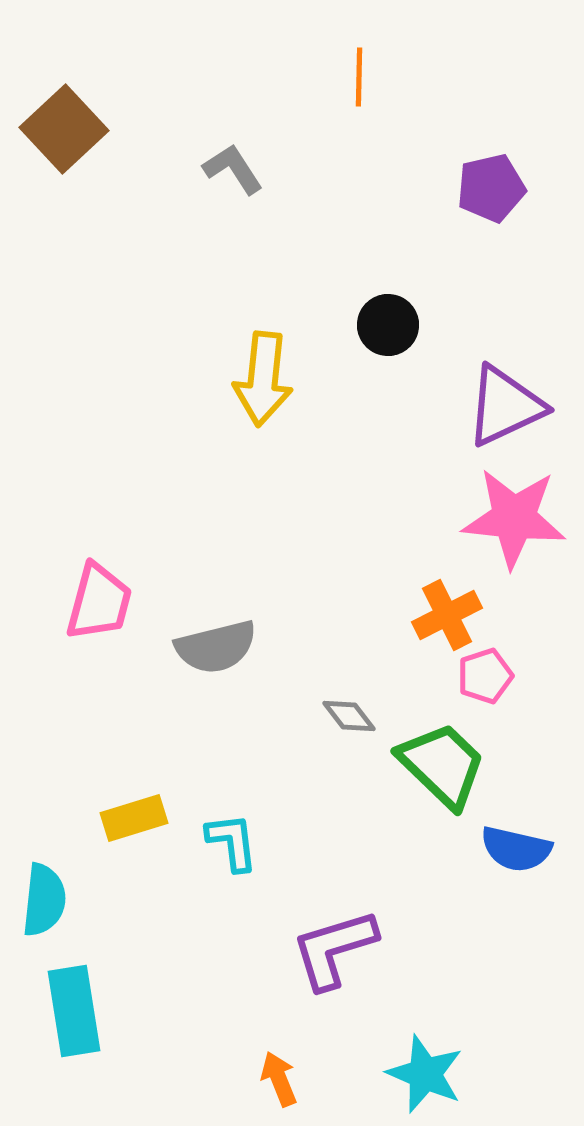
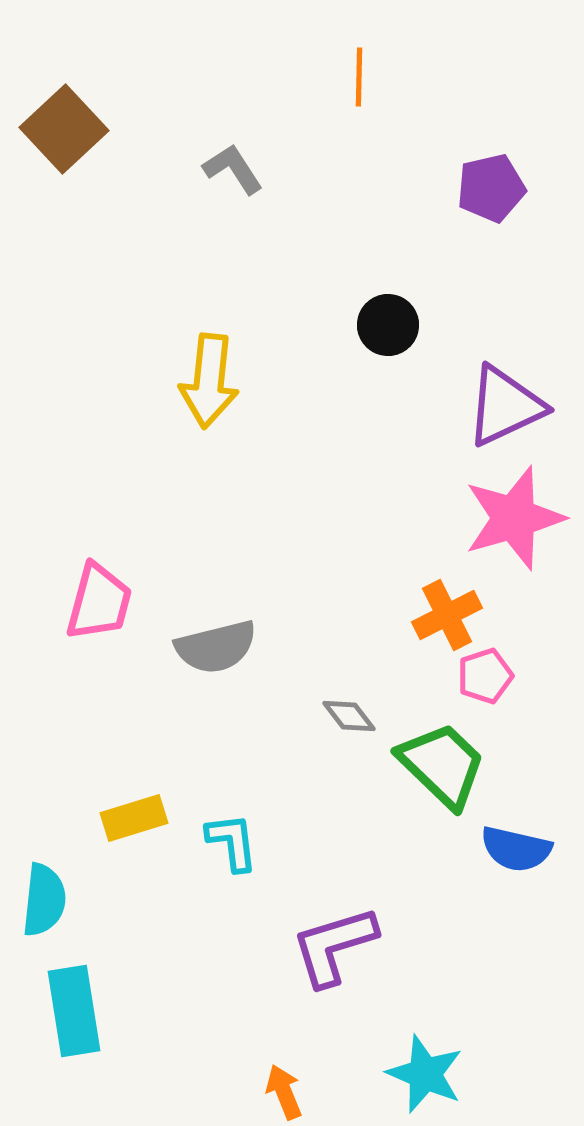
yellow arrow: moved 54 px left, 2 px down
pink star: rotated 22 degrees counterclockwise
purple L-shape: moved 3 px up
orange arrow: moved 5 px right, 13 px down
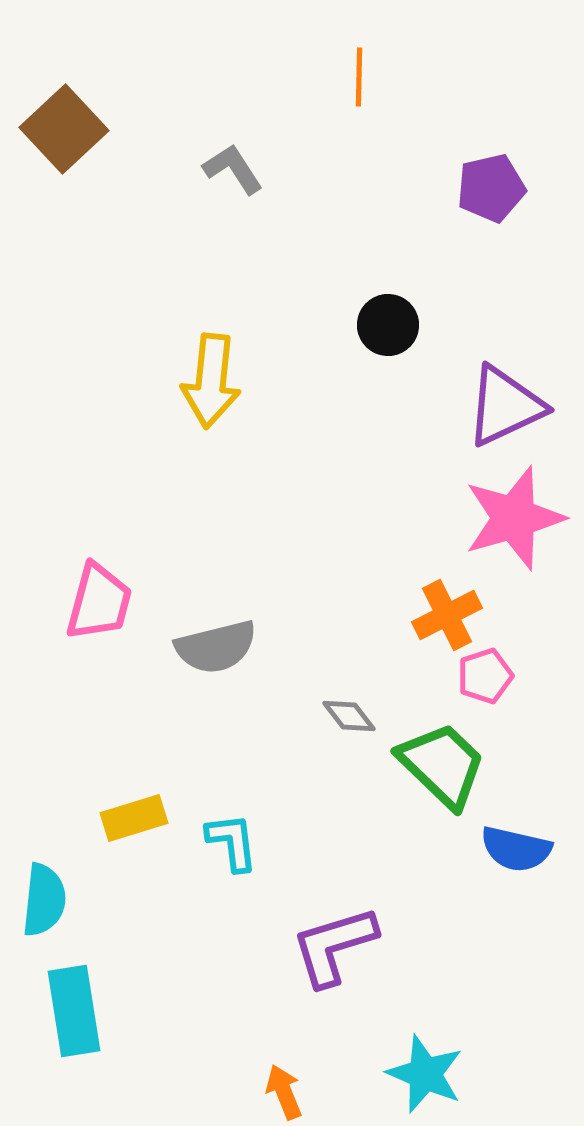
yellow arrow: moved 2 px right
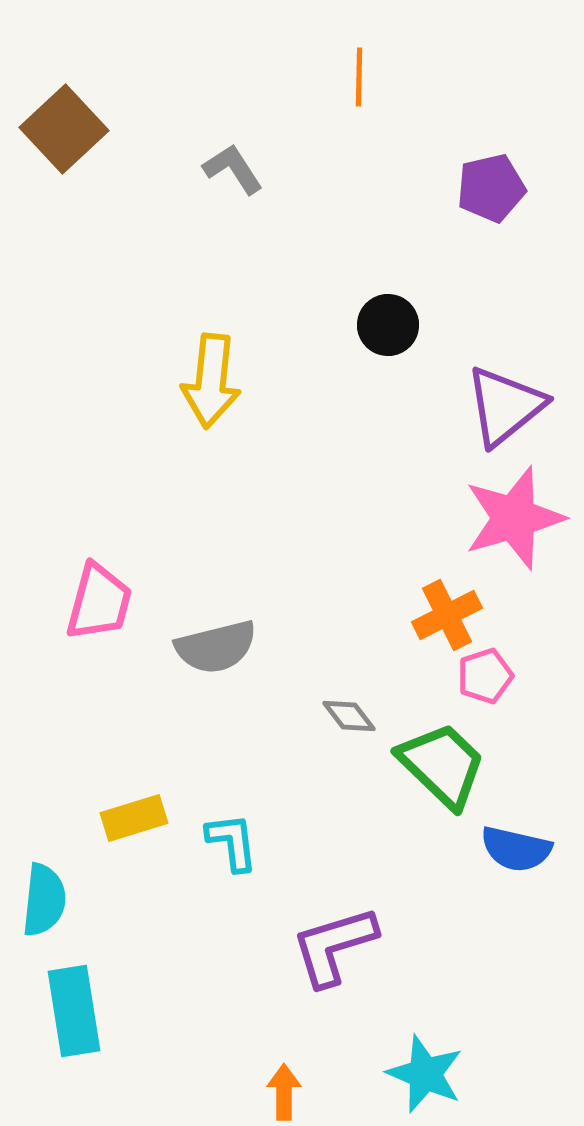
purple triangle: rotated 14 degrees counterclockwise
orange arrow: rotated 22 degrees clockwise
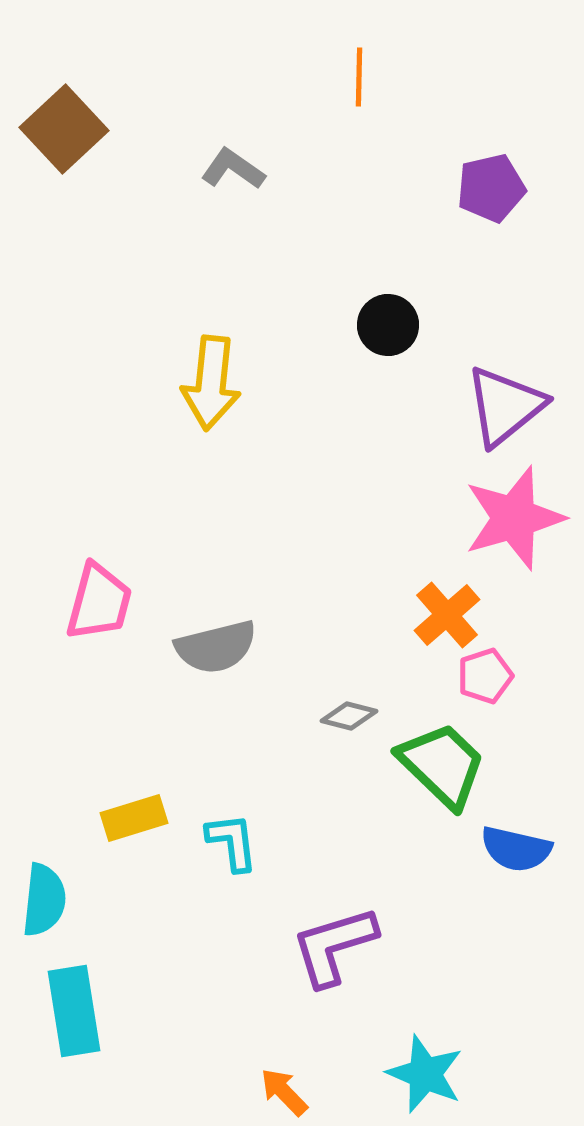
gray L-shape: rotated 22 degrees counterclockwise
yellow arrow: moved 2 px down
orange cross: rotated 14 degrees counterclockwise
gray diamond: rotated 38 degrees counterclockwise
orange arrow: rotated 44 degrees counterclockwise
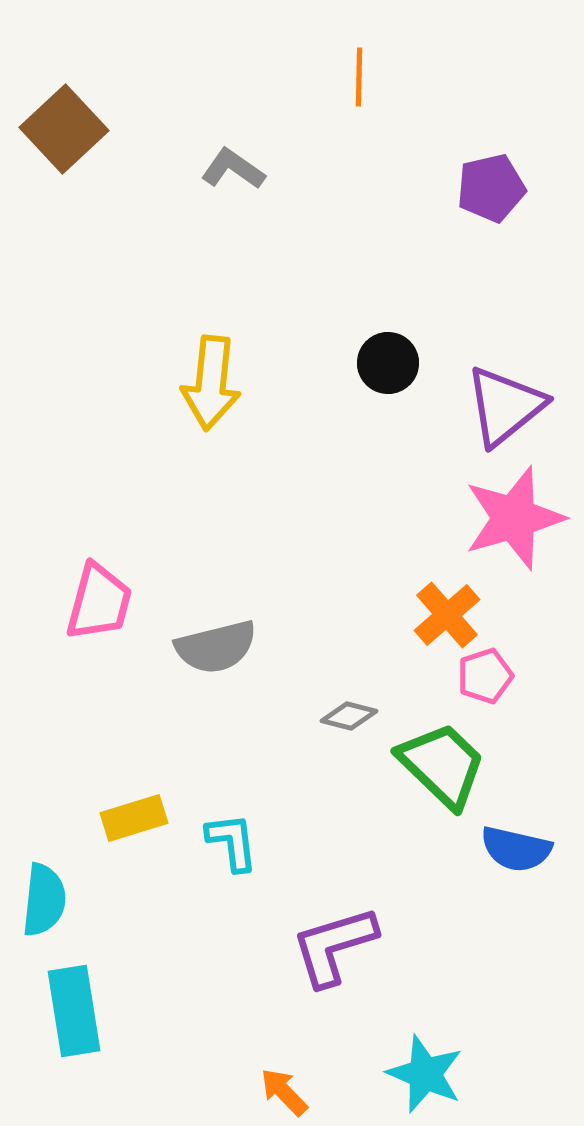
black circle: moved 38 px down
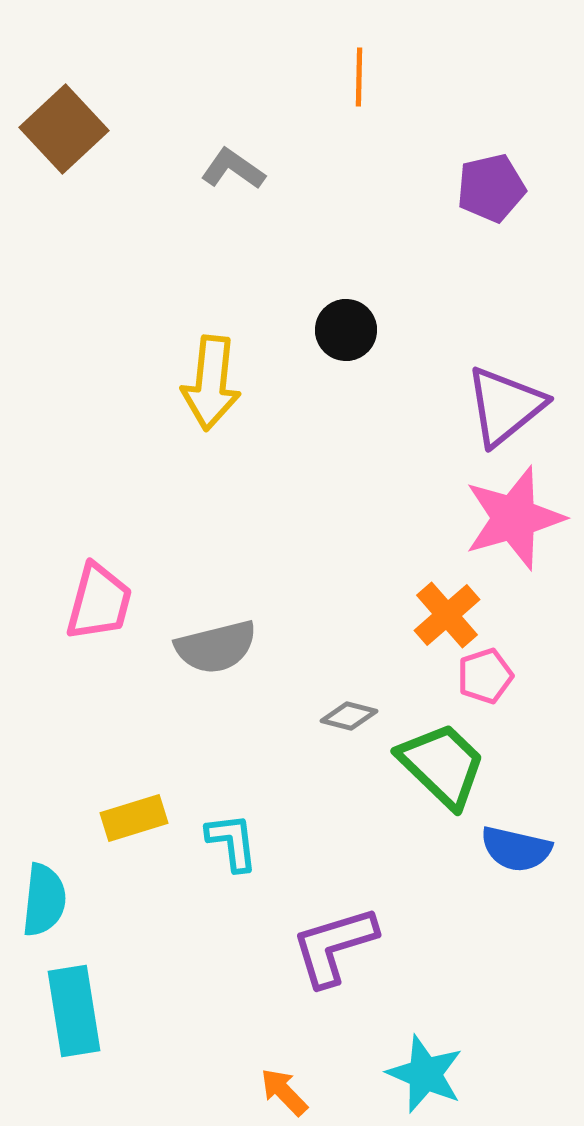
black circle: moved 42 px left, 33 px up
